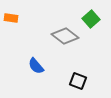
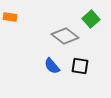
orange rectangle: moved 1 px left, 1 px up
blue semicircle: moved 16 px right
black square: moved 2 px right, 15 px up; rotated 12 degrees counterclockwise
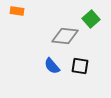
orange rectangle: moved 7 px right, 6 px up
gray diamond: rotated 32 degrees counterclockwise
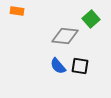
blue semicircle: moved 6 px right
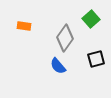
orange rectangle: moved 7 px right, 15 px down
gray diamond: moved 2 px down; rotated 60 degrees counterclockwise
black square: moved 16 px right, 7 px up; rotated 24 degrees counterclockwise
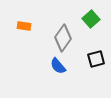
gray diamond: moved 2 px left
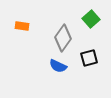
orange rectangle: moved 2 px left
black square: moved 7 px left, 1 px up
blue semicircle: rotated 24 degrees counterclockwise
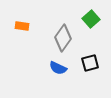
black square: moved 1 px right, 5 px down
blue semicircle: moved 2 px down
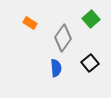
orange rectangle: moved 8 px right, 3 px up; rotated 24 degrees clockwise
black square: rotated 24 degrees counterclockwise
blue semicircle: moved 2 px left; rotated 120 degrees counterclockwise
